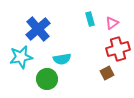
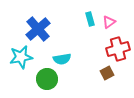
pink triangle: moved 3 px left, 1 px up
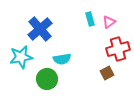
blue cross: moved 2 px right
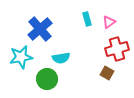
cyan rectangle: moved 3 px left
red cross: moved 1 px left
cyan semicircle: moved 1 px left, 1 px up
brown square: rotated 32 degrees counterclockwise
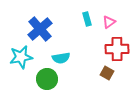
red cross: rotated 15 degrees clockwise
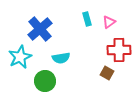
red cross: moved 2 px right, 1 px down
cyan star: moved 1 px left; rotated 15 degrees counterclockwise
green circle: moved 2 px left, 2 px down
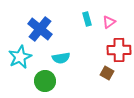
blue cross: rotated 10 degrees counterclockwise
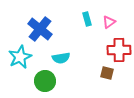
brown square: rotated 16 degrees counterclockwise
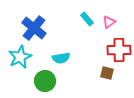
cyan rectangle: rotated 24 degrees counterclockwise
blue cross: moved 6 px left, 1 px up
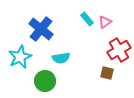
pink triangle: moved 4 px left
blue cross: moved 7 px right, 1 px down
red cross: rotated 30 degrees counterclockwise
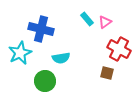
blue cross: rotated 25 degrees counterclockwise
red cross: moved 1 px up; rotated 30 degrees counterclockwise
cyan star: moved 4 px up
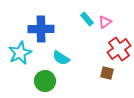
blue cross: rotated 15 degrees counterclockwise
red cross: rotated 25 degrees clockwise
cyan semicircle: rotated 42 degrees clockwise
